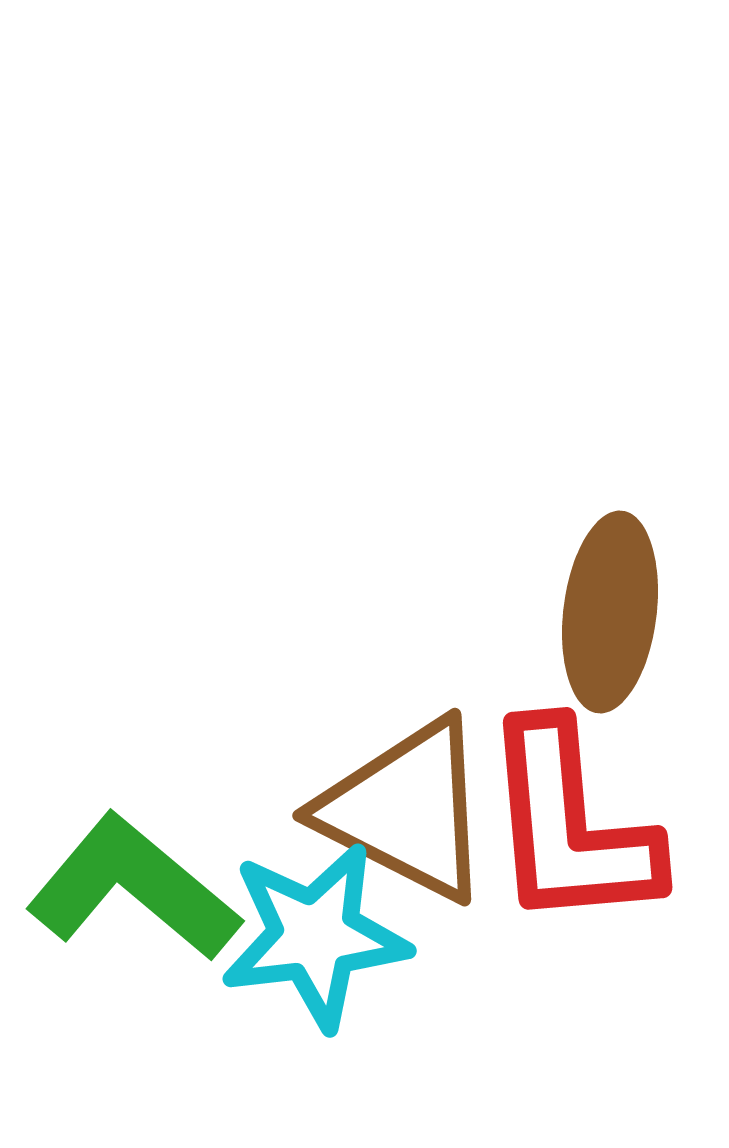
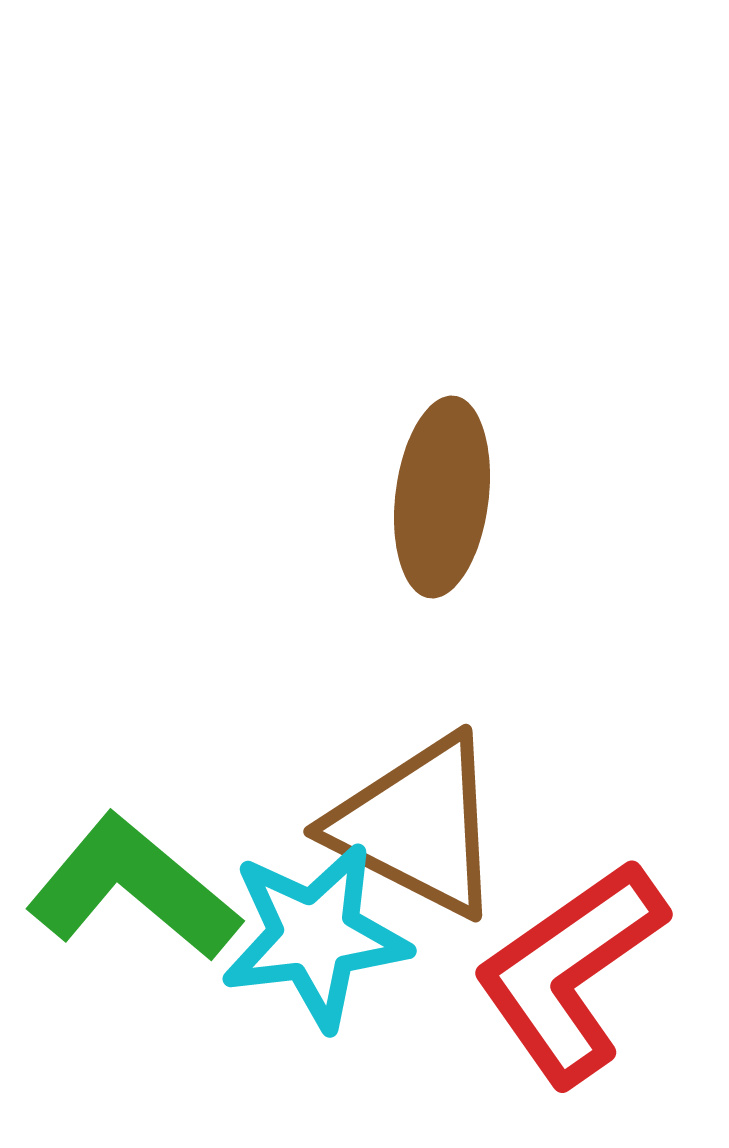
brown ellipse: moved 168 px left, 115 px up
brown triangle: moved 11 px right, 16 px down
red L-shape: moved 146 px down; rotated 60 degrees clockwise
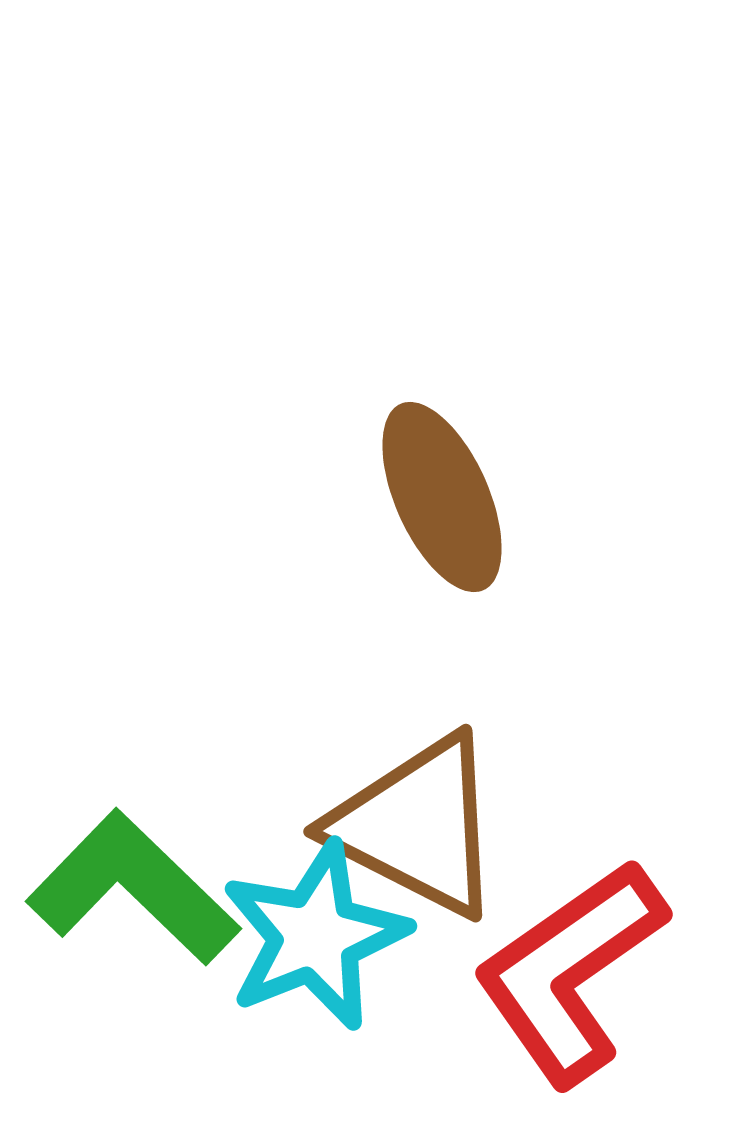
brown ellipse: rotated 31 degrees counterclockwise
green L-shape: rotated 4 degrees clockwise
cyan star: rotated 15 degrees counterclockwise
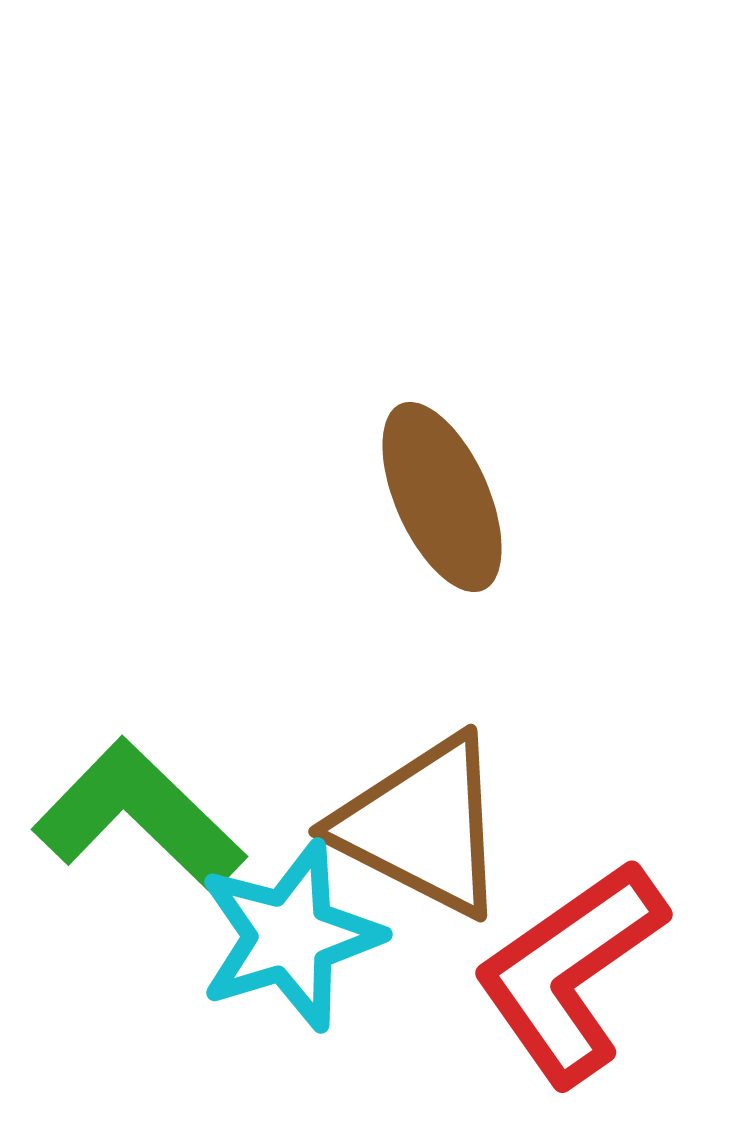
brown triangle: moved 5 px right
green L-shape: moved 6 px right, 72 px up
cyan star: moved 25 px left; rotated 5 degrees clockwise
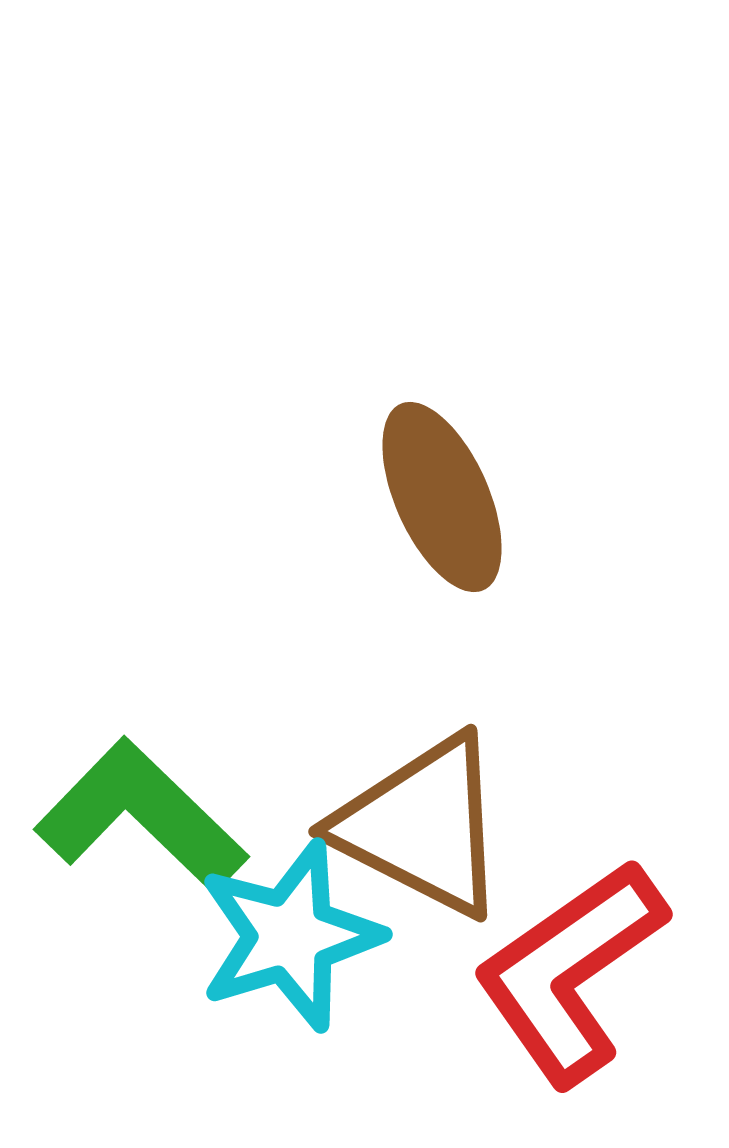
green L-shape: moved 2 px right
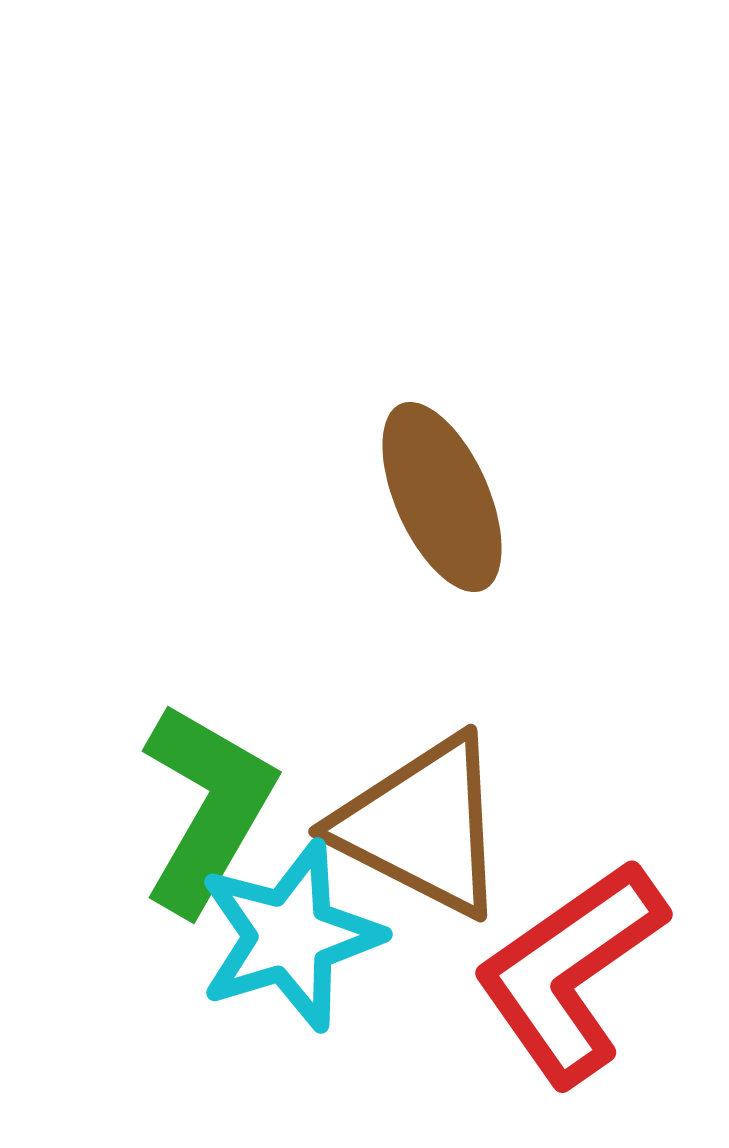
green L-shape: moved 66 px right, 8 px up; rotated 76 degrees clockwise
